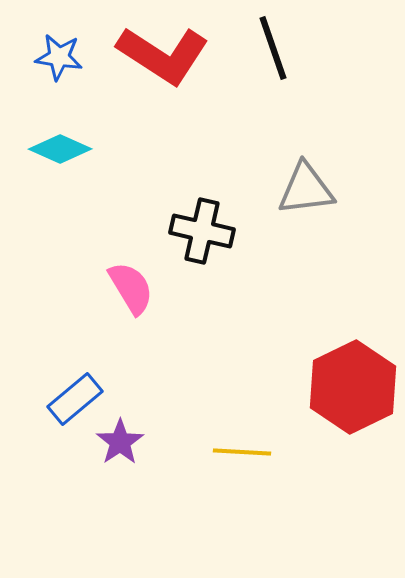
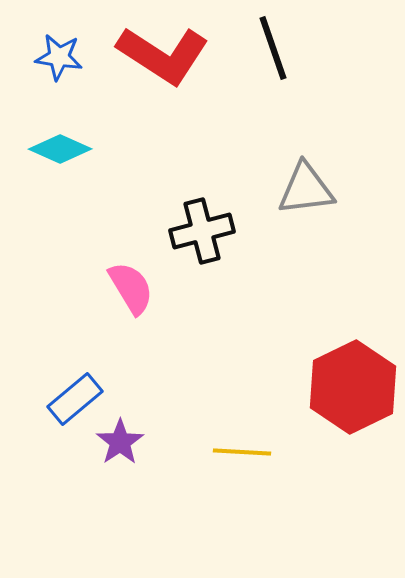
black cross: rotated 28 degrees counterclockwise
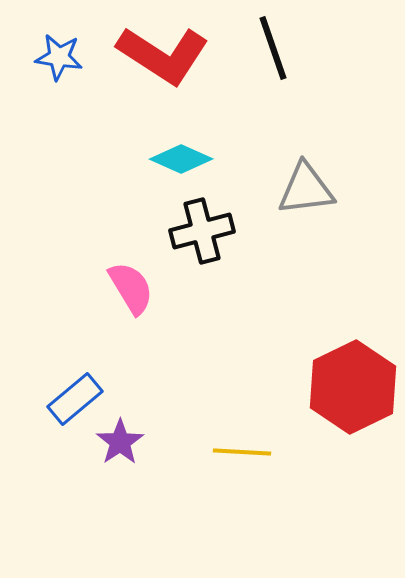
cyan diamond: moved 121 px right, 10 px down
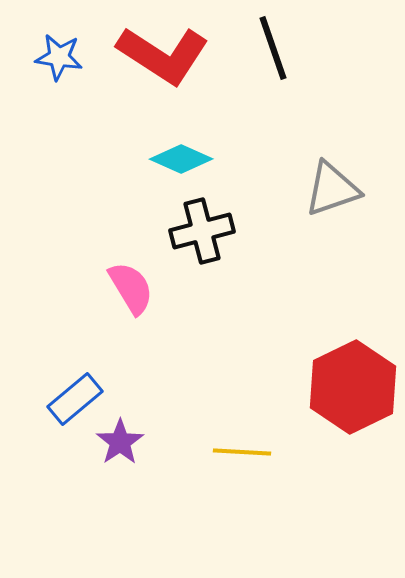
gray triangle: moved 26 px right; rotated 12 degrees counterclockwise
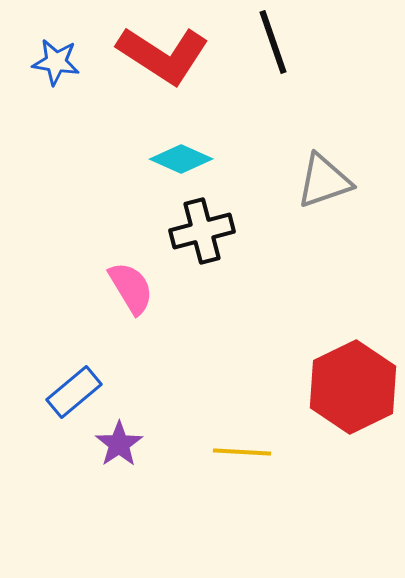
black line: moved 6 px up
blue star: moved 3 px left, 5 px down
gray triangle: moved 8 px left, 8 px up
blue rectangle: moved 1 px left, 7 px up
purple star: moved 1 px left, 2 px down
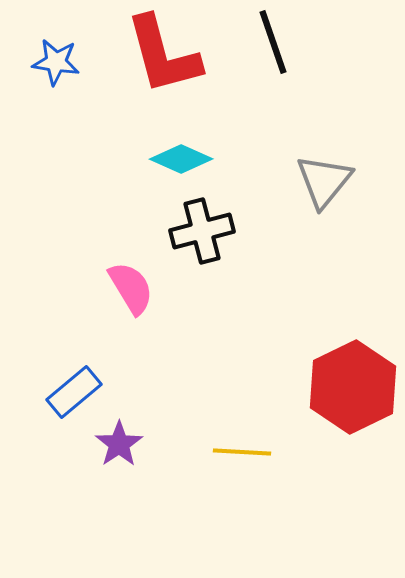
red L-shape: rotated 42 degrees clockwise
gray triangle: rotated 32 degrees counterclockwise
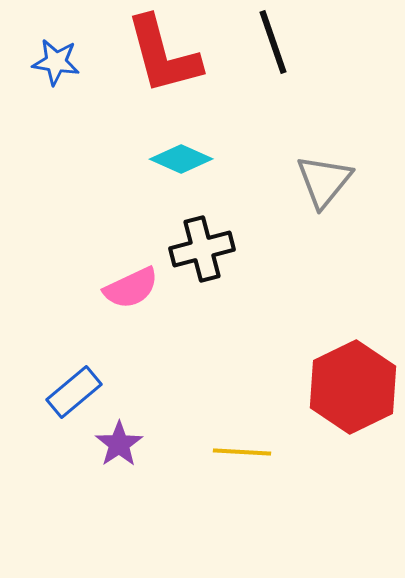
black cross: moved 18 px down
pink semicircle: rotated 96 degrees clockwise
